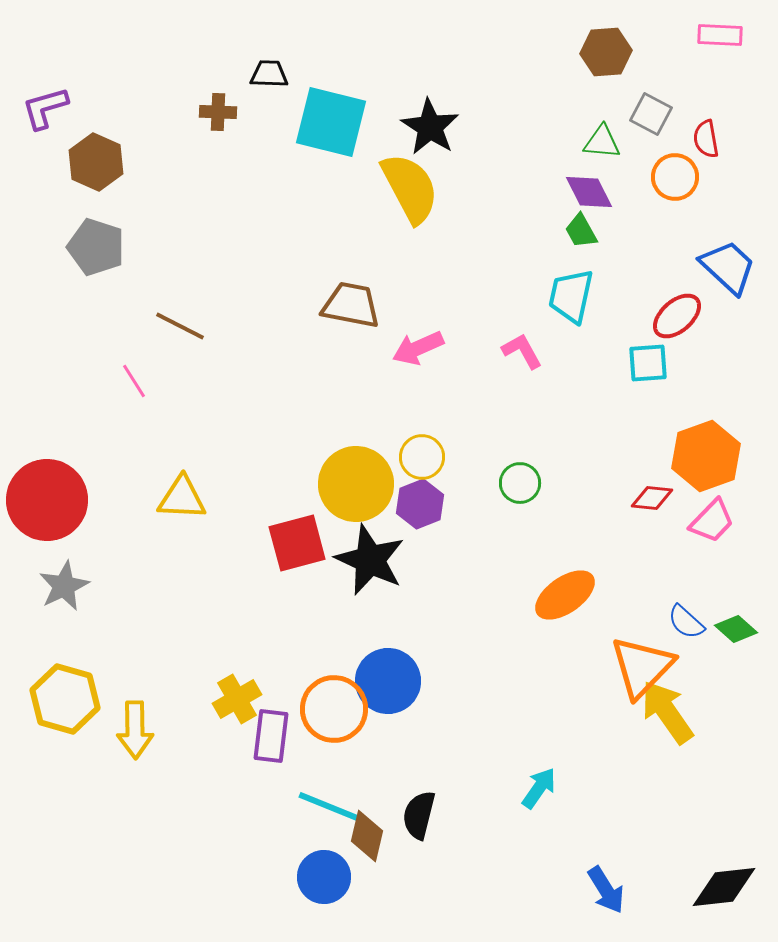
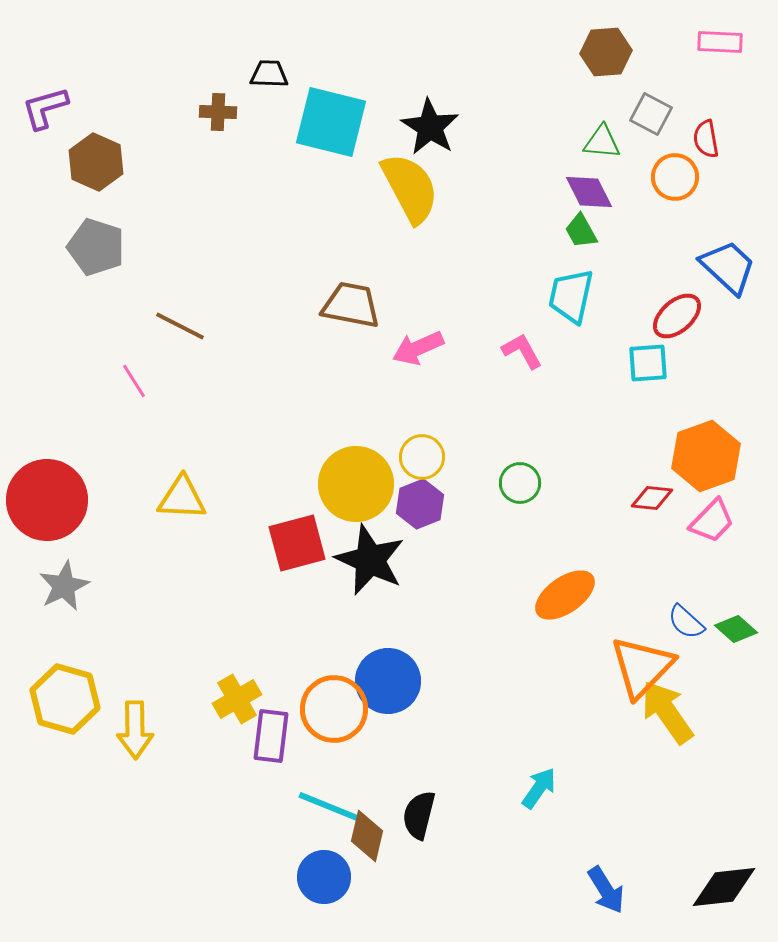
pink rectangle at (720, 35): moved 7 px down
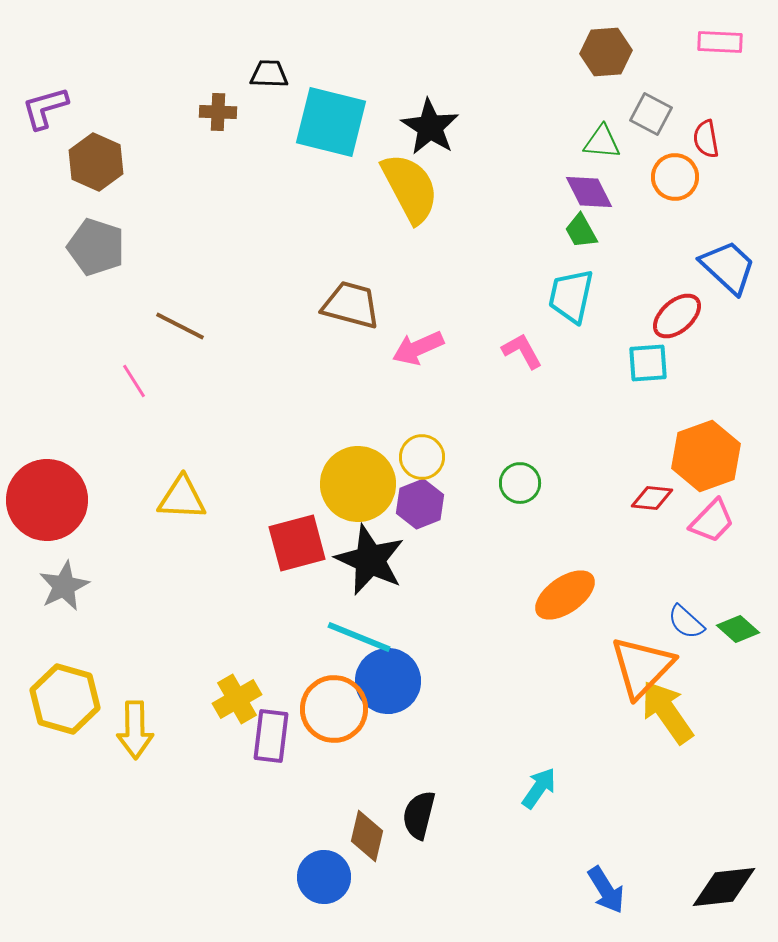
brown trapezoid at (351, 305): rotated 4 degrees clockwise
yellow circle at (356, 484): moved 2 px right
green diamond at (736, 629): moved 2 px right
cyan line at (330, 807): moved 29 px right, 170 px up
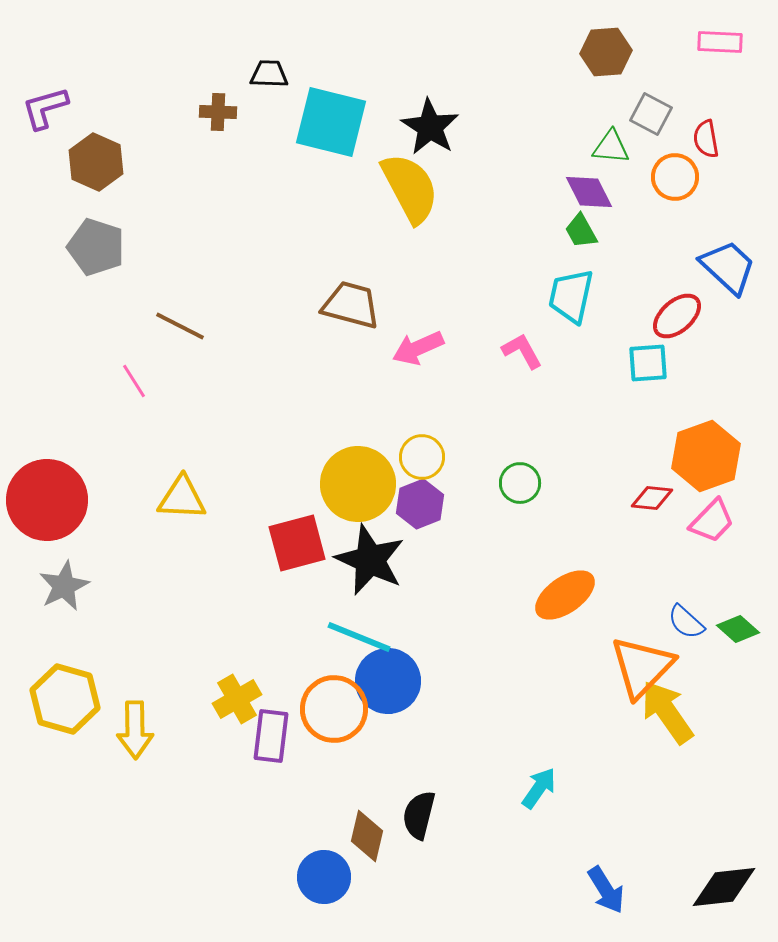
green triangle at (602, 142): moved 9 px right, 5 px down
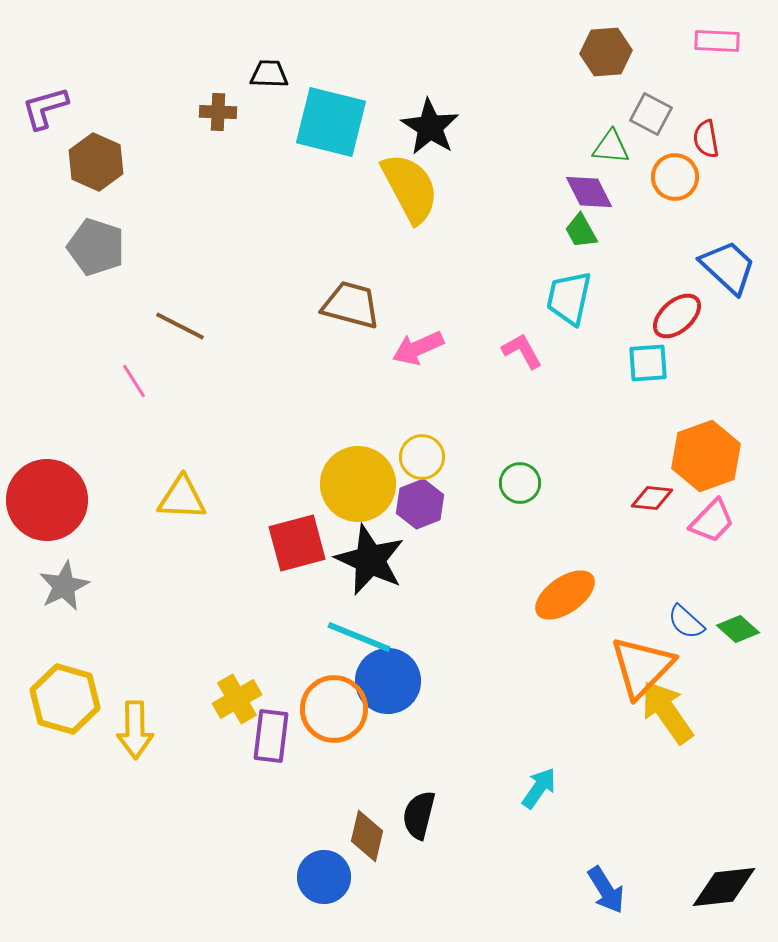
pink rectangle at (720, 42): moved 3 px left, 1 px up
cyan trapezoid at (571, 296): moved 2 px left, 2 px down
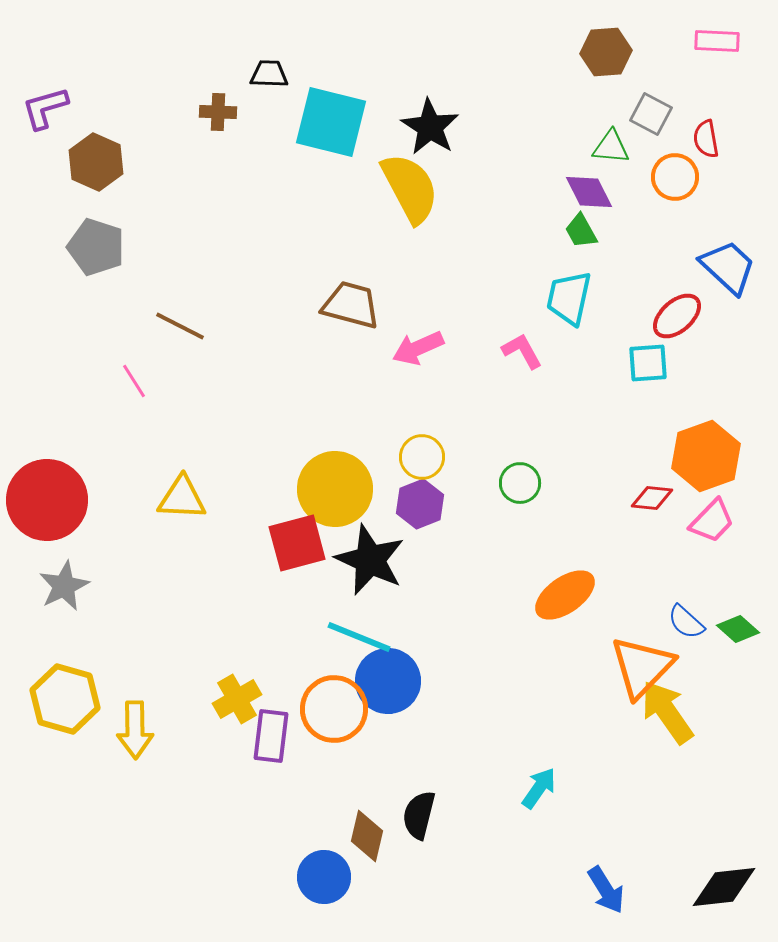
yellow circle at (358, 484): moved 23 px left, 5 px down
